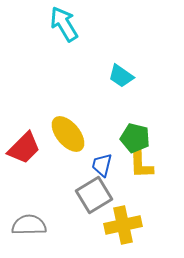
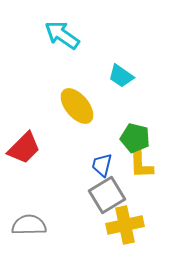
cyan arrow: moved 2 px left, 11 px down; rotated 24 degrees counterclockwise
yellow ellipse: moved 9 px right, 28 px up
gray square: moved 13 px right
yellow cross: moved 2 px right
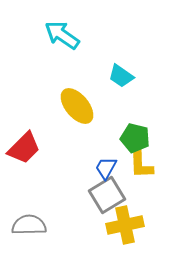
blue trapezoid: moved 4 px right, 3 px down; rotated 15 degrees clockwise
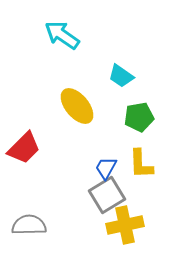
green pentagon: moved 4 px right, 21 px up; rotated 24 degrees counterclockwise
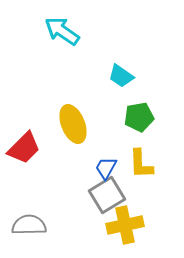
cyan arrow: moved 4 px up
yellow ellipse: moved 4 px left, 18 px down; rotated 18 degrees clockwise
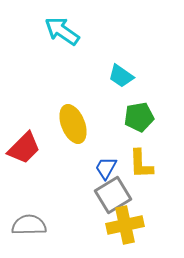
gray square: moved 6 px right
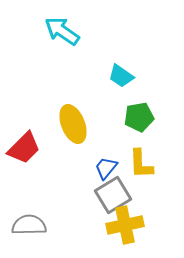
blue trapezoid: rotated 10 degrees clockwise
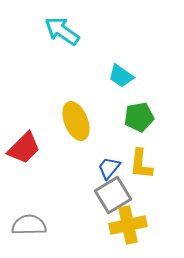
yellow ellipse: moved 3 px right, 3 px up
yellow L-shape: rotated 8 degrees clockwise
blue trapezoid: moved 3 px right
yellow cross: moved 3 px right
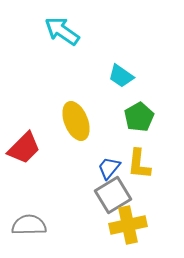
green pentagon: rotated 20 degrees counterclockwise
yellow L-shape: moved 2 px left
